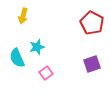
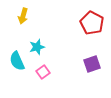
cyan semicircle: moved 3 px down
pink square: moved 3 px left, 1 px up
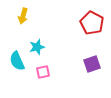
pink square: rotated 24 degrees clockwise
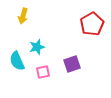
red pentagon: moved 1 px down; rotated 15 degrees clockwise
purple square: moved 20 px left
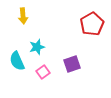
yellow arrow: rotated 21 degrees counterclockwise
pink square: rotated 24 degrees counterclockwise
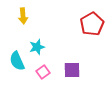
purple square: moved 6 px down; rotated 18 degrees clockwise
